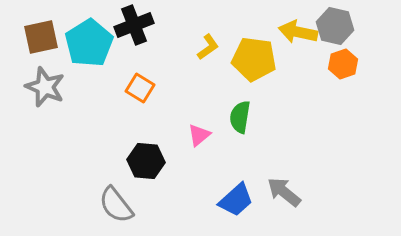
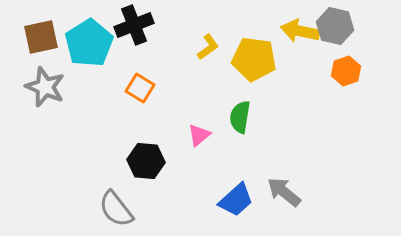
yellow arrow: moved 2 px right, 1 px up
orange hexagon: moved 3 px right, 7 px down
gray semicircle: moved 4 px down
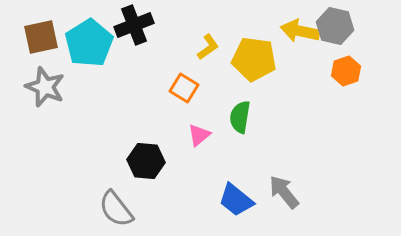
orange square: moved 44 px right
gray arrow: rotated 12 degrees clockwise
blue trapezoid: rotated 81 degrees clockwise
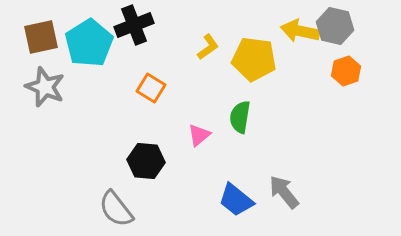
orange square: moved 33 px left
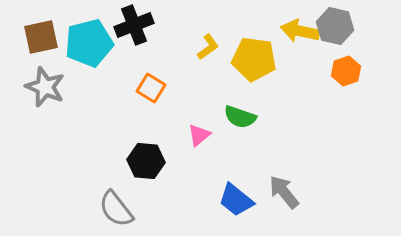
cyan pentagon: rotated 18 degrees clockwise
green semicircle: rotated 80 degrees counterclockwise
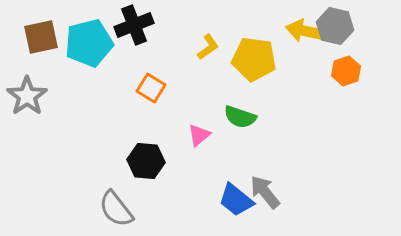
yellow arrow: moved 5 px right
gray star: moved 18 px left, 9 px down; rotated 15 degrees clockwise
gray arrow: moved 19 px left
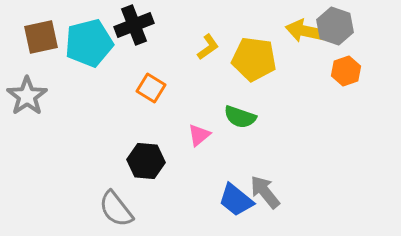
gray hexagon: rotated 6 degrees clockwise
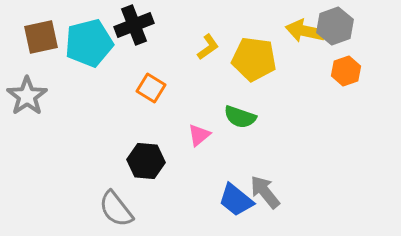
gray hexagon: rotated 21 degrees clockwise
